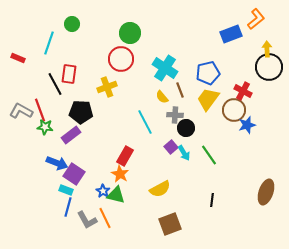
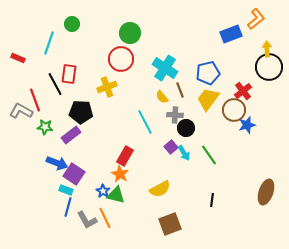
red cross at (243, 91): rotated 24 degrees clockwise
red line at (40, 110): moved 5 px left, 10 px up
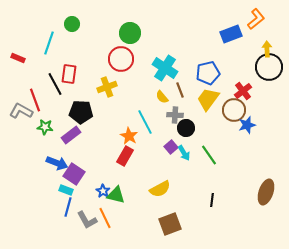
orange star at (120, 174): moved 9 px right, 38 px up
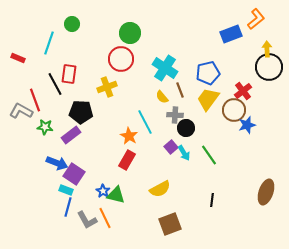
red rectangle at (125, 156): moved 2 px right, 4 px down
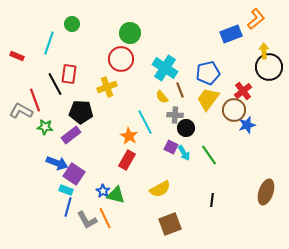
yellow arrow at (267, 49): moved 3 px left, 2 px down
red rectangle at (18, 58): moved 1 px left, 2 px up
purple square at (171, 147): rotated 24 degrees counterclockwise
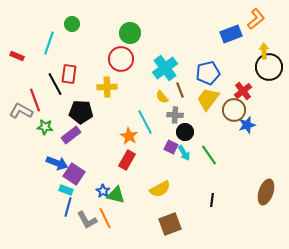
cyan cross at (165, 68): rotated 20 degrees clockwise
yellow cross at (107, 87): rotated 18 degrees clockwise
black circle at (186, 128): moved 1 px left, 4 px down
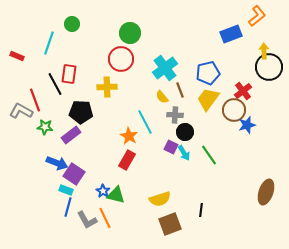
orange L-shape at (256, 19): moved 1 px right, 3 px up
yellow semicircle at (160, 189): moved 10 px down; rotated 10 degrees clockwise
black line at (212, 200): moved 11 px left, 10 px down
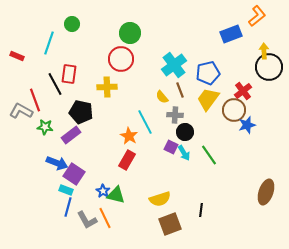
cyan cross at (165, 68): moved 9 px right, 3 px up
black pentagon at (81, 112): rotated 10 degrees clockwise
